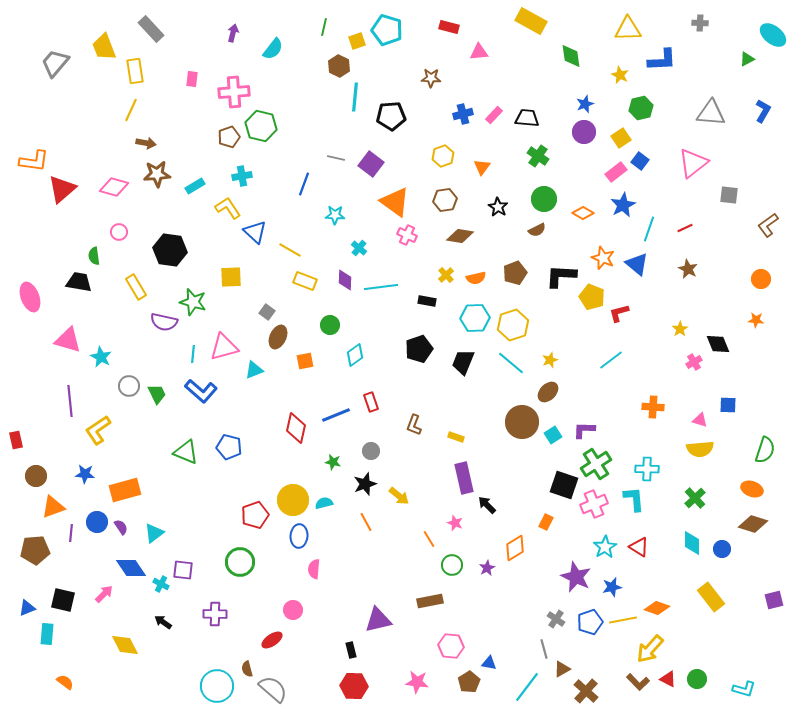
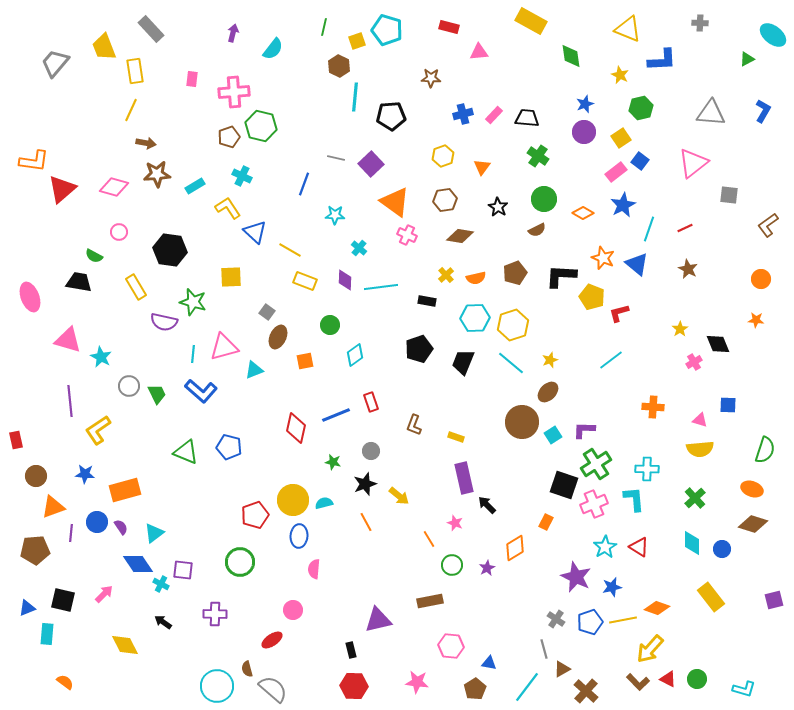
yellow triangle at (628, 29): rotated 24 degrees clockwise
purple square at (371, 164): rotated 10 degrees clockwise
cyan cross at (242, 176): rotated 36 degrees clockwise
green semicircle at (94, 256): rotated 54 degrees counterclockwise
blue diamond at (131, 568): moved 7 px right, 4 px up
brown pentagon at (469, 682): moved 6 px right, 7 px down
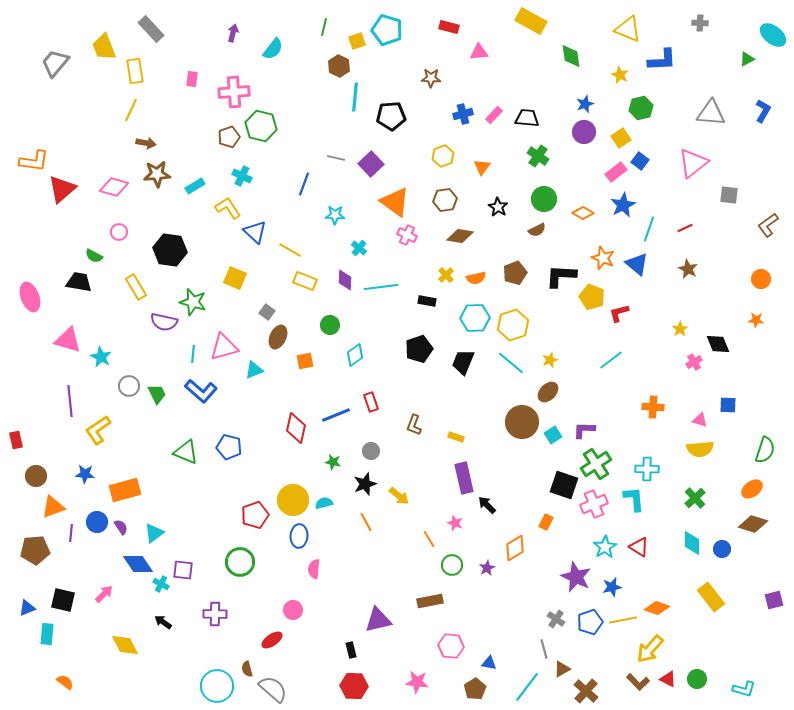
yellow square at (231, 277): moved 4 px right, 1 px down; rotated 25 degrees clockwise
orange ellipse at (752, 489): rotated 55 degrees counterclockwise
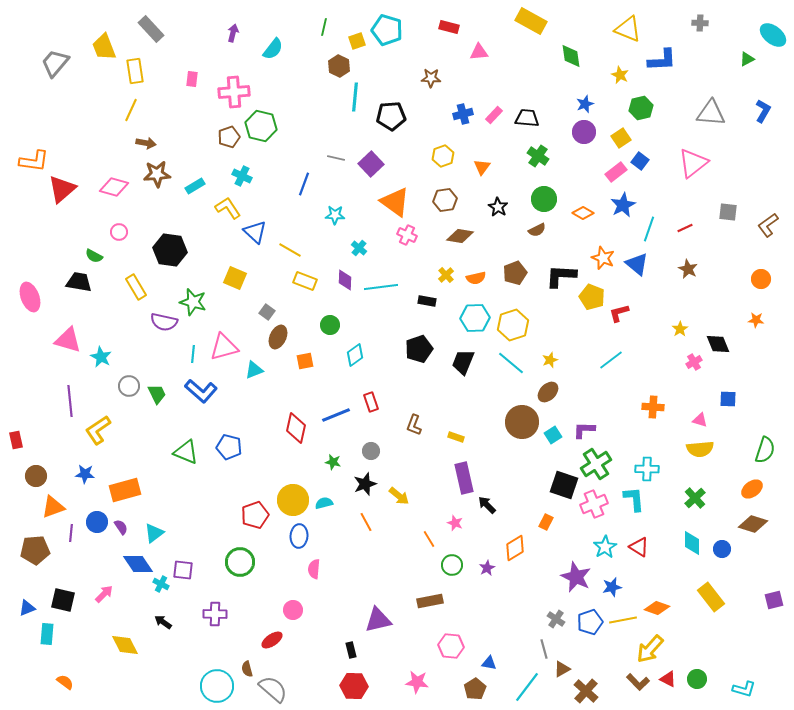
gray square at (729, 195): moved 1 px left, 17 px down
blue square at (728, 405): moved 6 px up
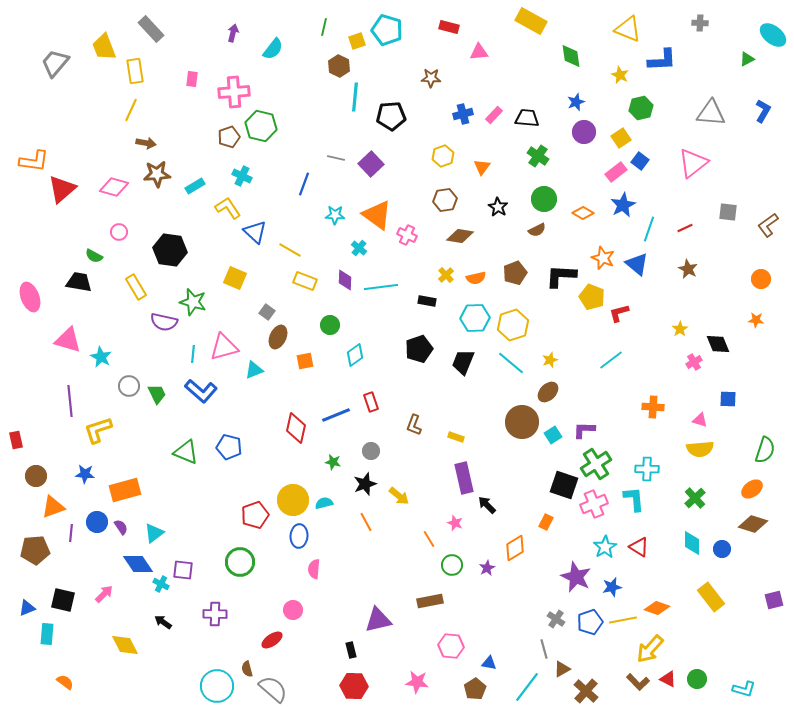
blue star at (585, 104): moved 9 px left, 2 px up
orange triangle at (395, 202): moved 18 px left, 13 px down
yellow L-shape at (98, 430): rotated 16 degrees clockwise
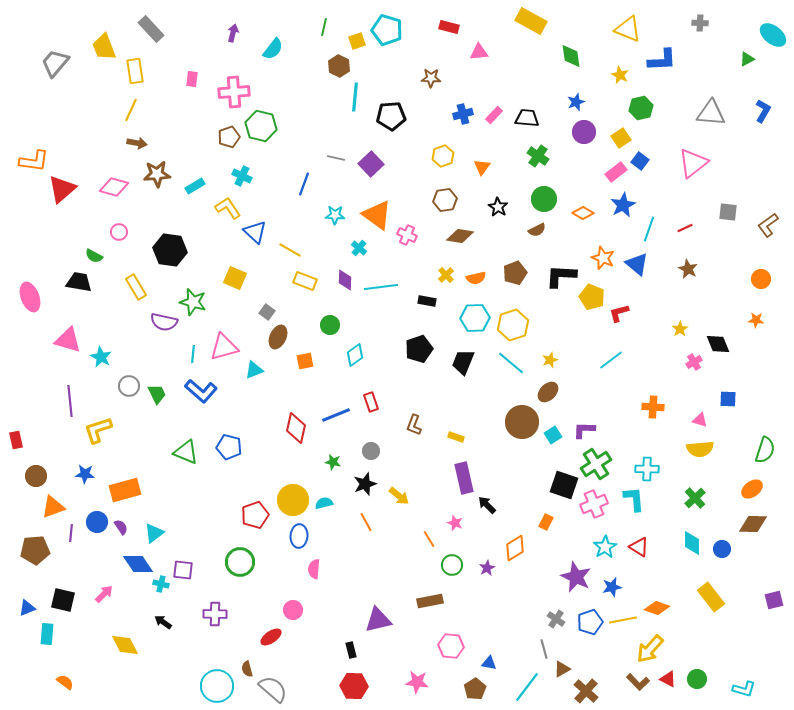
brown arrow at (146, 143): moved 9 px left
brown diamond at (753, 524): rotated 16 degrees counterclockwise
cyan cross at (161, 584): rotated 14 degrees counterclockwise
red ellipse at (272, 640): moved 1 px left, 3 px up
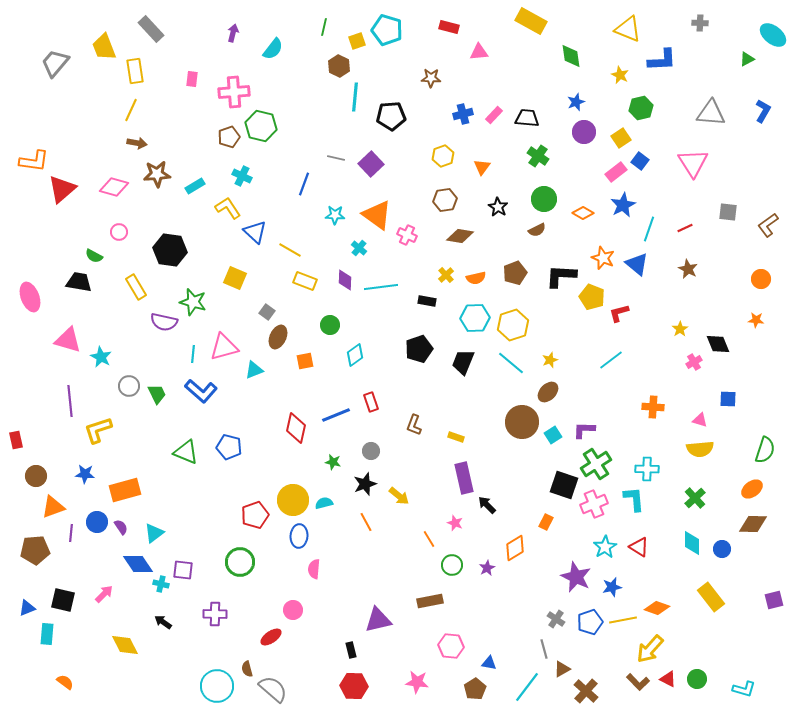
pink triangle at (693, 163): rotated 24 degrees counterclockwise
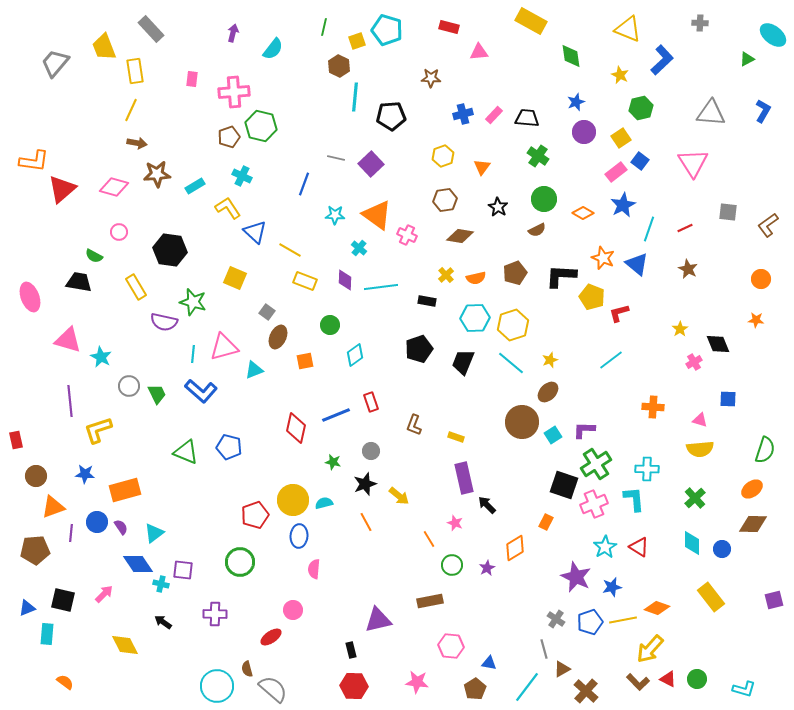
blue L-shape at (662, 60): rotated 40 degrees counterclockwise
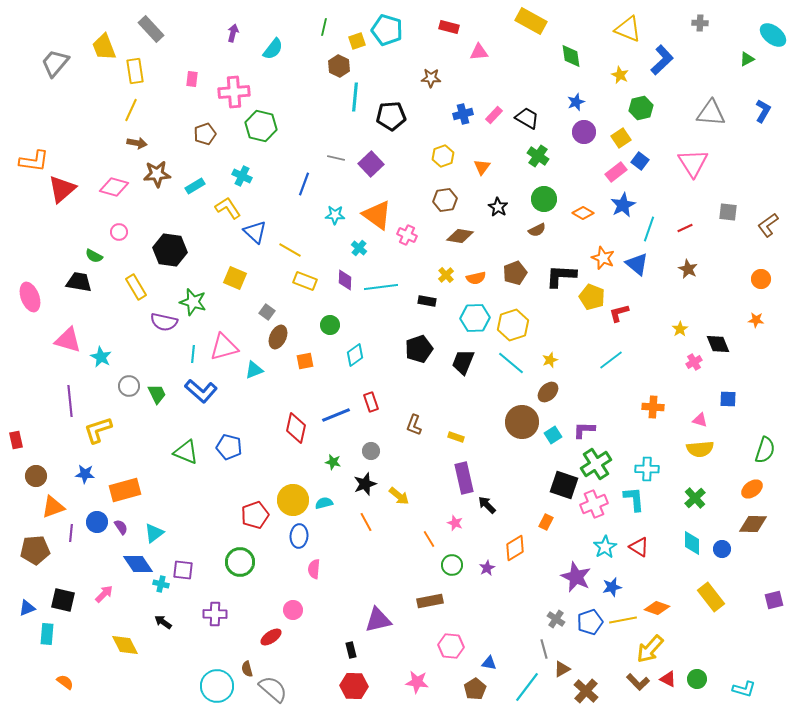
black trapezoid at (527, 118): rotated 25 degrees clockwise
brown pentagon at (229, 137): moved 24 px left, 3 px up
